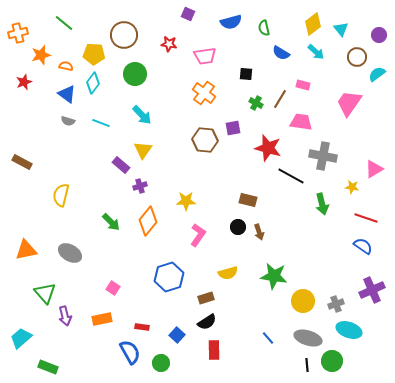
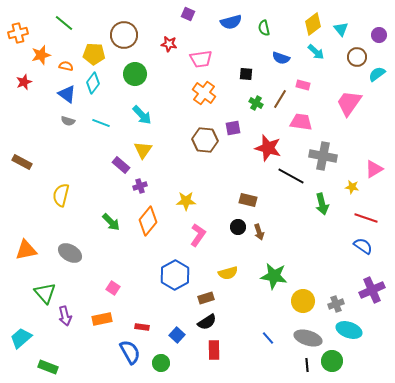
blue semicircle at (281, 53): moved 5 px down; rotated 12 degrees counterclockwise
pink trapezoid at (205, 56): moved 4 px left, 3 px down
blue hexagon at (169, 277): moved 6 px right, 2 px up; rotated 12 degrees counterclockwise
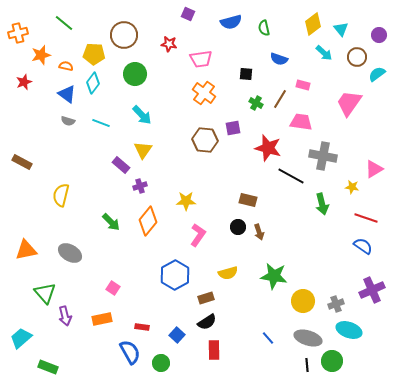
cyan arrow at (316, 52): moved 8 px right, 1 px down
blue semicircle at (281, 58): moved 2 px left, 1 px down
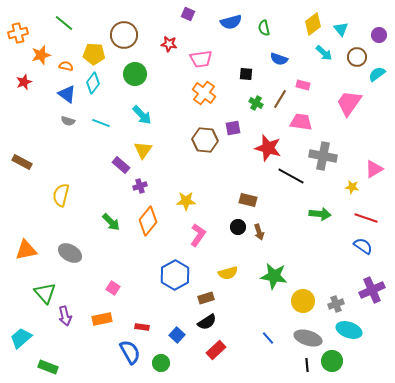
green arrow at (322, 204): moved 2 px left, 10 px down; rotated 70 degrees counterclockwise
red rectangle at (214, 350): moved 2 px right; rotated 48 degrees clockwise
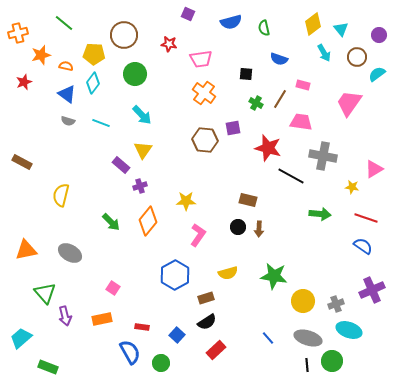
cyan arrow at (324, 53): rotated 18 degrees clockwise
brown arrow at (259, 232): moved 3 px up; rotated 21 degrees clockwise
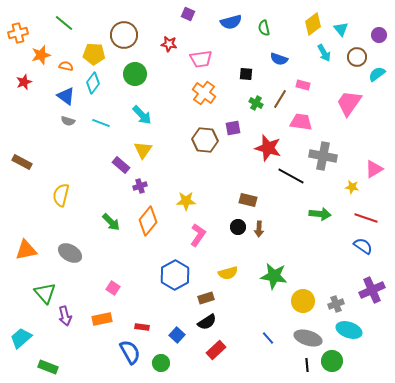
blue triangle at (67, 94): moved 1 px left, 2 px down
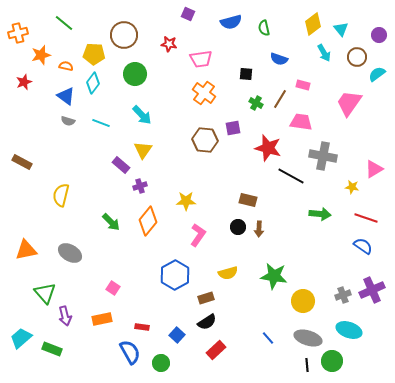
gray cross at (336, 304): moved 7 px right, 9 px up
green rectangle at (48, 367): moved 4 px right, 18 px up
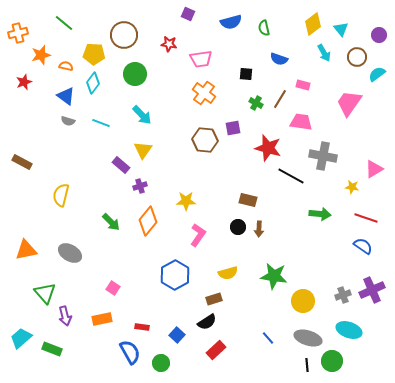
brown rectangle at (206, 298): moved 8 px right, 1 px down
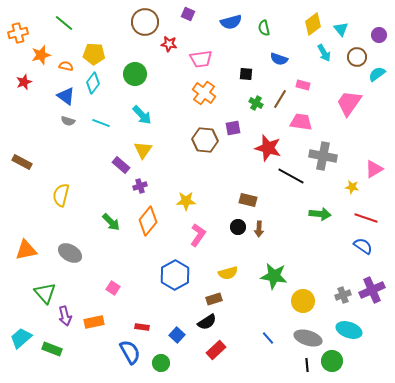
brown circle at (124, 35): moved 21 px right, 13 px up
orange rectangle at (102, 319): moved 8 px left, 3 px down
